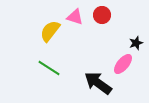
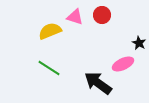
yellow semicircle: rotated 30 degrees clockwise
black star: moved 3 px right; rotated 24 degrees counterclockwise
pink ellipse: rotated 25 degrees clockwise
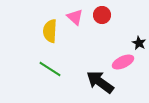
pink triangle: rotated 24 degrees clockwise
yellow semicircle: rotated 65 degrees counterclockwise
pink ellipse: moved 2 px up
green line: moved 1 px right, 1 px down
black arrow: moved 2 px right, 1 px up
